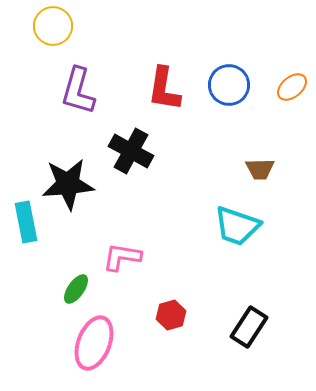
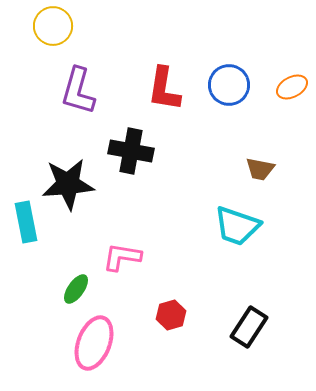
orange ellipse: rotated 12 degrees clockwise
black cross: rotated 18 degrees counterclockwise
brown trapezoid: rotated 12 degrees clockwise
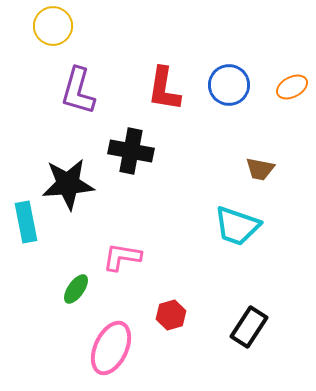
pink ellipse: moved 17 px right, 5 px down; rotated 4 degrees clockwise
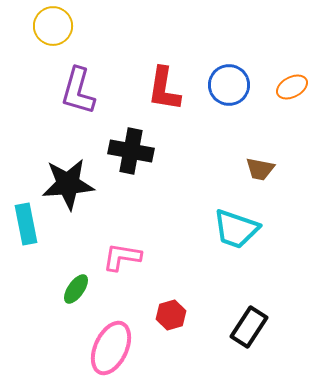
cyan rectangle: moved 2 px down
cyan trapezoid: moved 1 px left, 3 px down
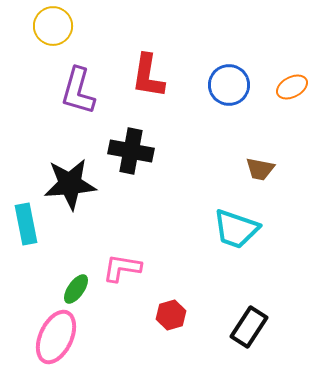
red L-shape: moved 16 px left, 13 px up
black star: moved 2 px right
pink L-shape: moved 11 px down
pink ellipse: moved 55 px left, 11 px up
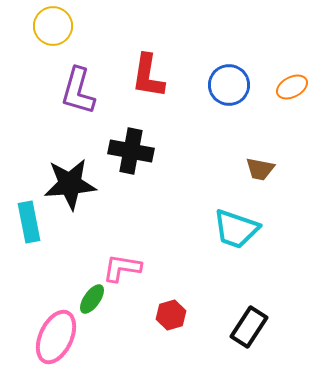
cyan rectangle: moved 3 px right, 2 px up
green ellipse: moved 16 px right, 10 px down
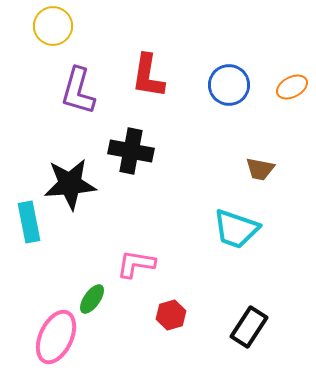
pink L-shape: moved 14 px right, 4 px up
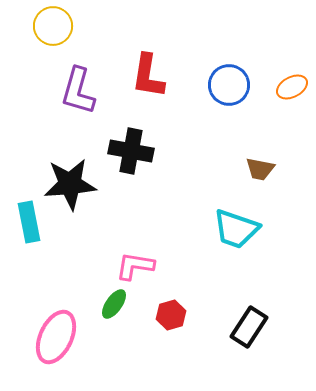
pink L-shape: moved 1 px left, 2 px down
green ellipse: moved 22 px right, 5 px down
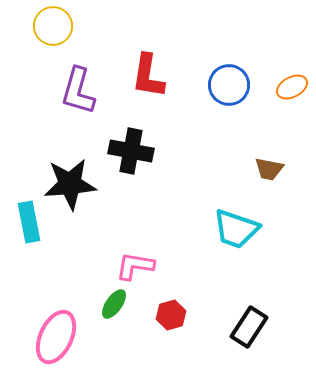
brown trapezoid: moved 9 px right
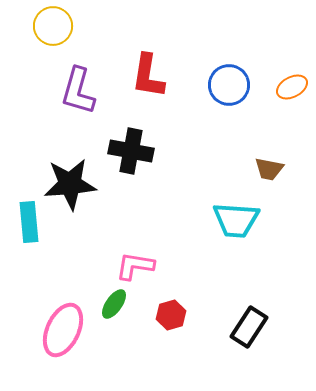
cyan rectangle: rotated 6 degrees clockwise
cyan trapezoid: moved 9 px up; rotated 15 degrees counterclockwise
pink ellipse: moved 7 px right, 7 px up
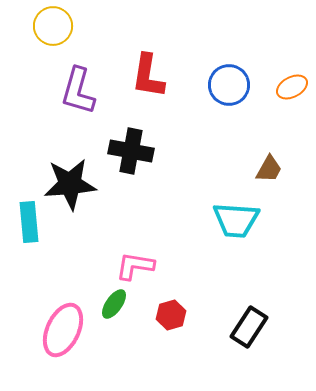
brown trapezoid: rotated 72 degrees counterclockwise
